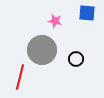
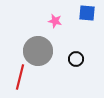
gray circle: moved 4 px left, 1 px down
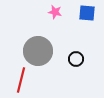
pink star: moved 9 px up
red line: moved 1 px right, 3 px down
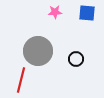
pink star: rotated 16 degrees counterclockwise
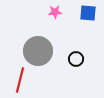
blue square: moved 1 px right
red line: moved 1 px left
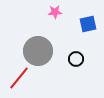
blue square: moved 11 px down; rotated 18 degrees counterclockwise
red line: moved 1 px left, 2 px up; rotated 25 degrees clockwise
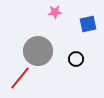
red line: moved 1 px right
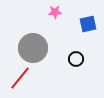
gray circle: moved 5 px left, 3 px up
